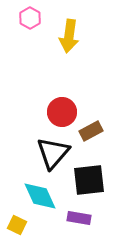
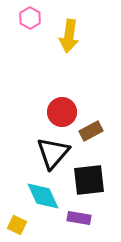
cyan diamond: moved 3 px right
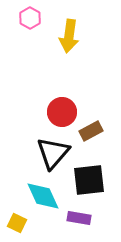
yellow square: moved 2 px up
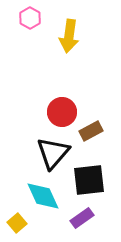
purple rectangle: moved 3 px right; rotated 45 degrees counterclockwise
yellow square: rotated 24 degrees clockwise
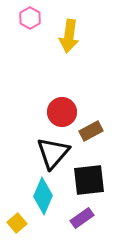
cyan diamond: rotated 48 degrees clockwise
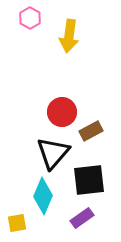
yellow square: rotated 30 degrees clockwise
